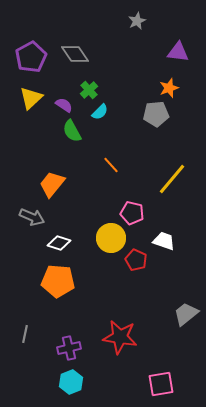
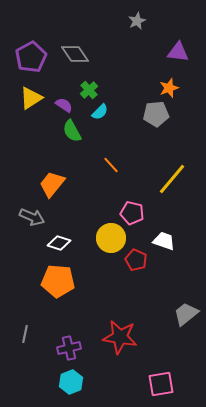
yellow triangle: rotated 10 degrees clockwise
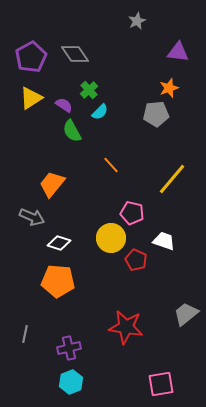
red star: moved 6 px right, 10 px up
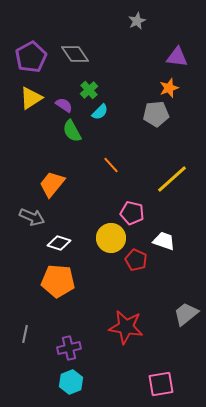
purple triangle: moved 1 px left, 5 px down
yellow line: rotated 8 degrees clockwise
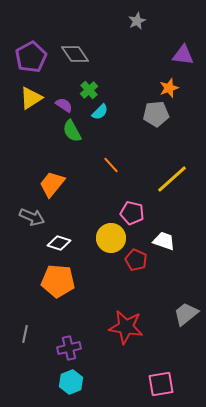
purple triangle: moved 6 px right, 2 px up
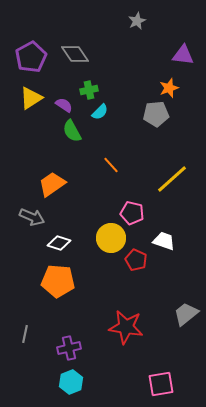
green cross: rotated 30 degrees clockwise
orange trapezoid: rotated 16 degrees clockwise
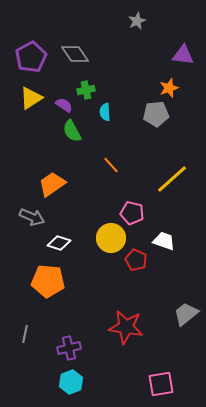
green cross: moved 3 px left
cyan semicircle: moved 5 px right; rotated 132 degrees clockwise
orange pentagon: moved 10 px left
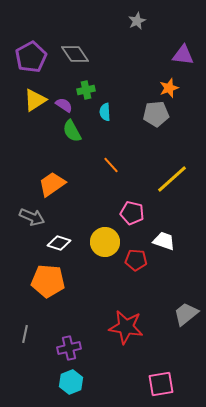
yellow triangle: moved 4 px right, 2 px down
yellow circle: moved 6 px left, 4 px down
red pentagon: rotated 20 degrees counterclockwise
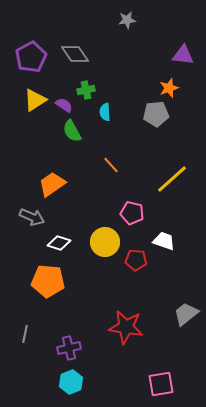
gray star: moved 10 px left, 1 px up; rotated 18 degrees clockwise
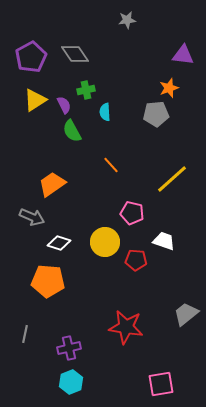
purple semicircle: rotated 30 degrees clockwise
